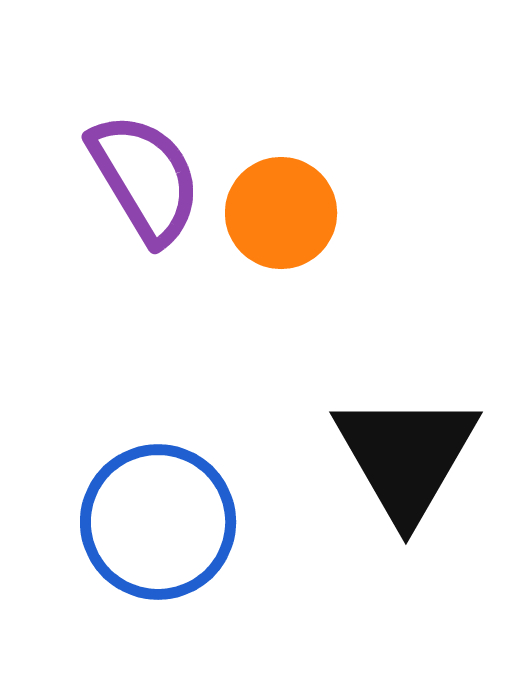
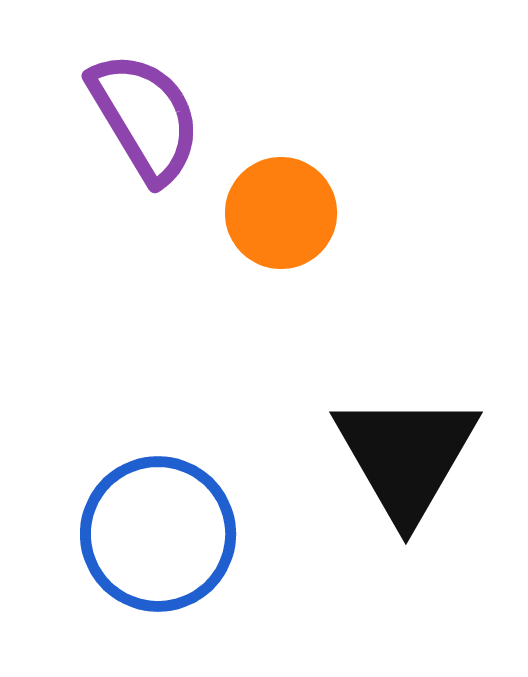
purple semicircle: moved 61 px up
blue circle: moved 12 px down
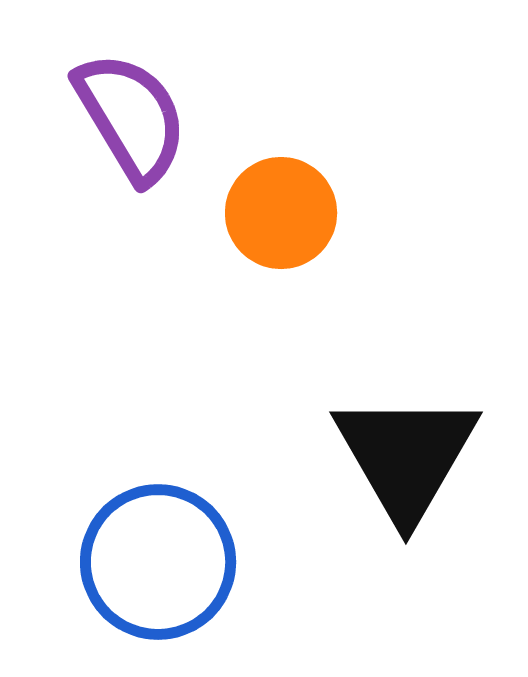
purple semicircle: moved 14 px left
blue circle: moved 28 px down
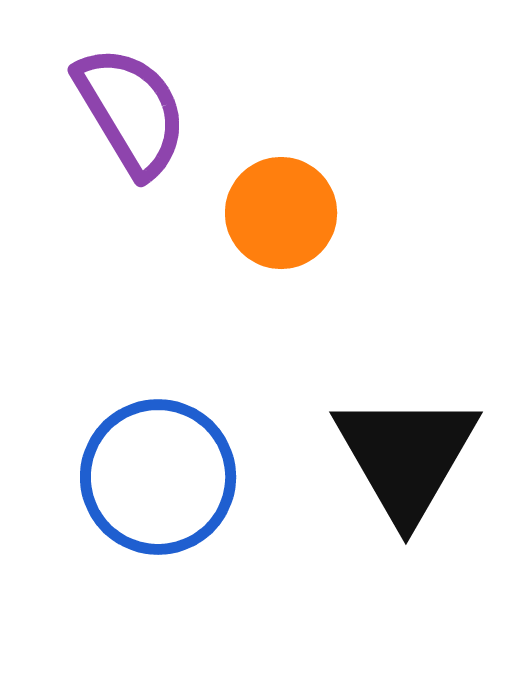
purple semicircle: moved 6 px up
blue circle: moved 85 px up
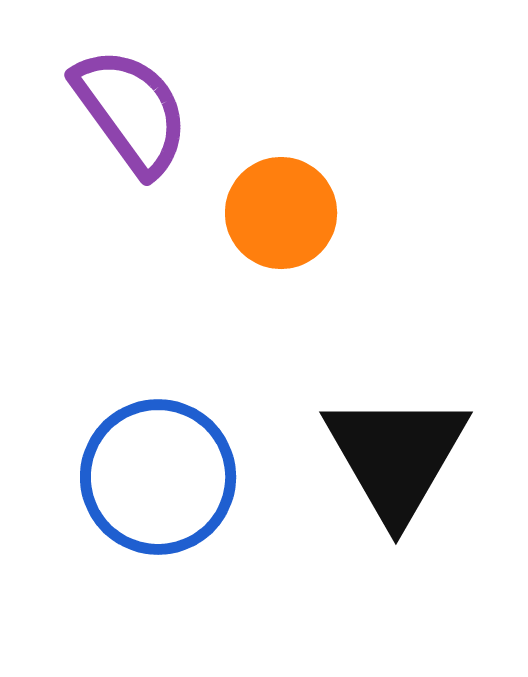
purple semicircle: rotated 5 degrees counterclockwise
black triangle: moved 10 px left
